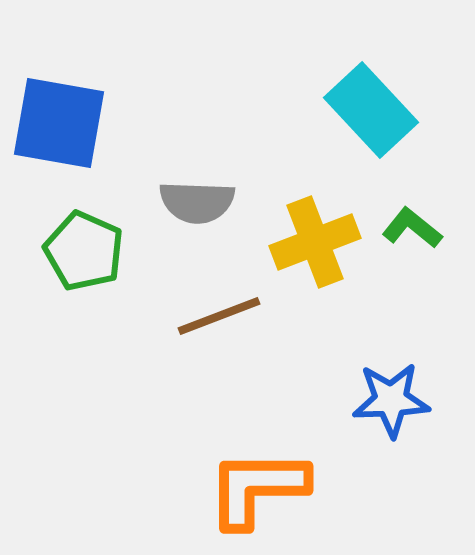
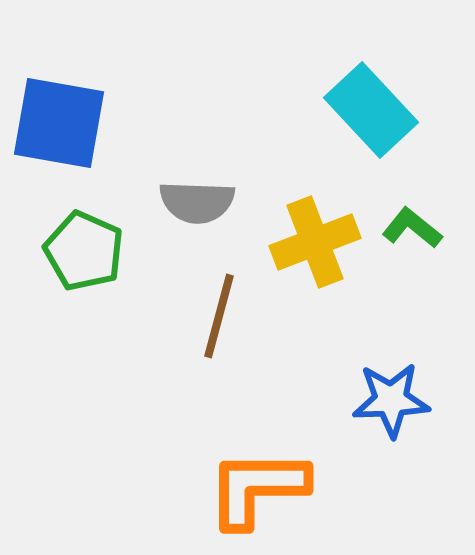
brown line: rotated 54 degrees counterclockwise
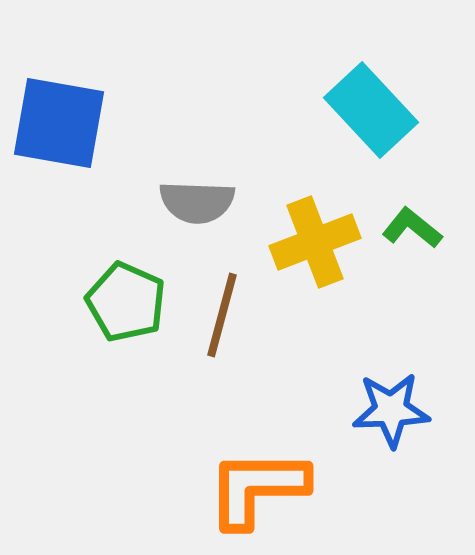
green pentagon: moved 42 px right, 51 px down
brown line: moved 3 px right, 1 px up
blue star: moved 10 px down
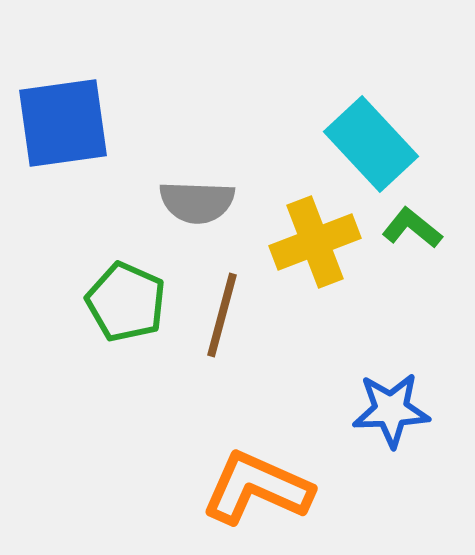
cyan rectangle: moved 34 px down
blue square: moved 4 px right; rotated 18 degrees counterclockwise
orange L-shape: rotated 24 degrees clockwise
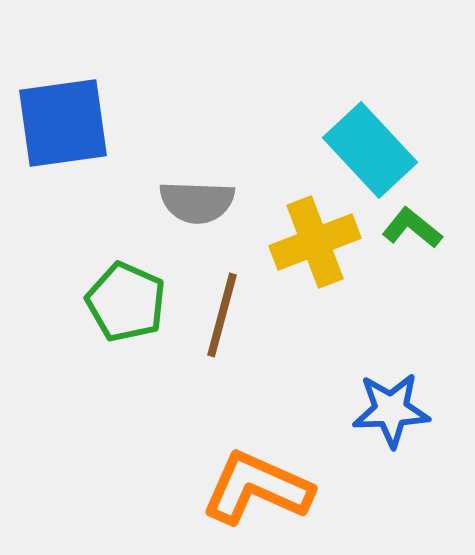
cyan rectangle: moved 1 px left, 6 px down
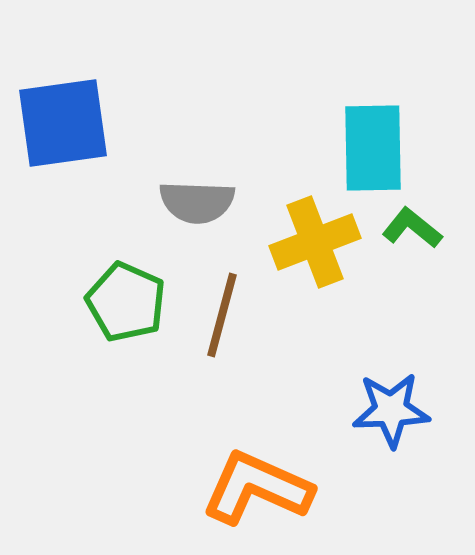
cyan rectangle: moved 3 px right, 2 px up; rotated 42 degrees clockwise
